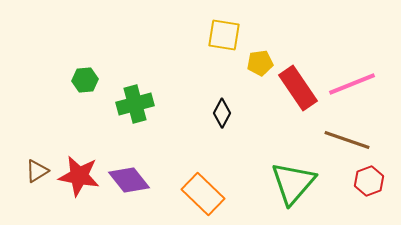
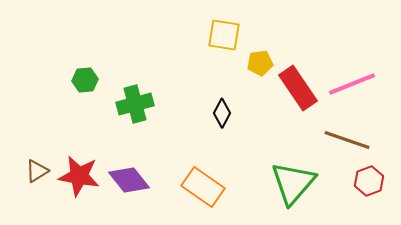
orange rectangle: moved 7 px up; rotated 9 degrees counterclockwise
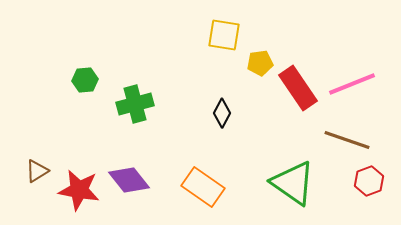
red star: moved 14 px down
green triangle: rotated 36 degrees counterclockwise
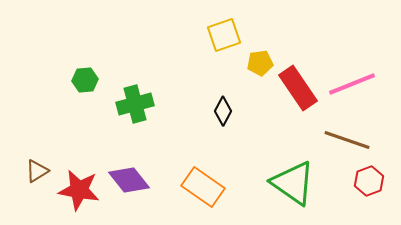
yellow square: rotated 28 degrees counterclockwise
black diamond: moved 1 px right, 2 px up
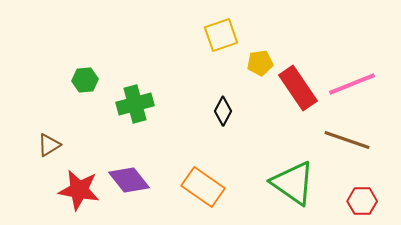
yellow square: moved 3 px left
brown triangle: moved 12 px right, 26 px up
red hexagon: moved 7 px left, 20 px down; rotated 20 degrees clockwise
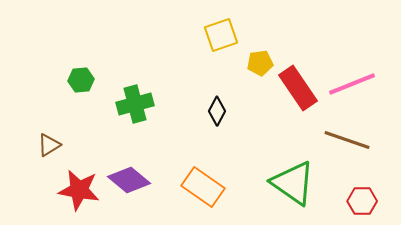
green hexagon: moved 4 px left
black diamond: moved 6 px left
purple diamond: rotated 12 degrees counterclockwise
